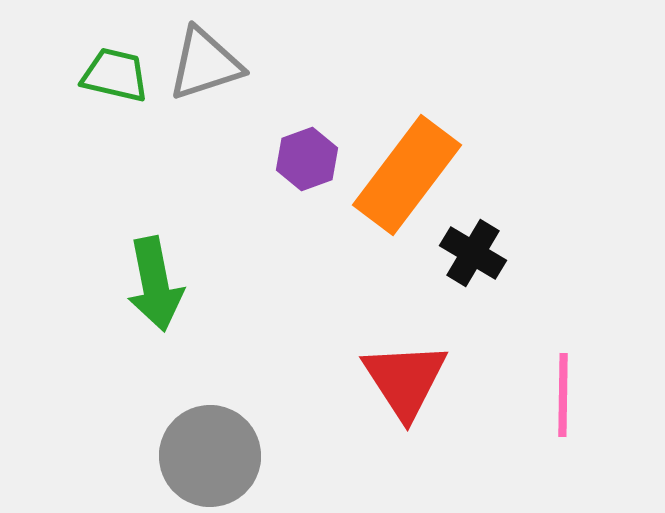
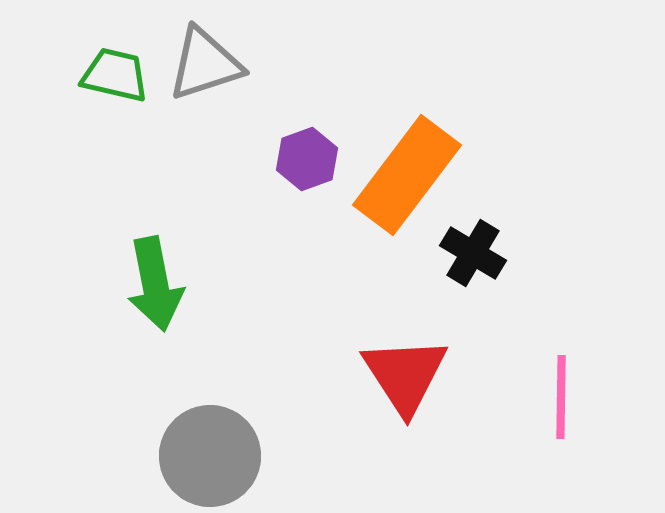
red triangle: moved 5 px up
pink line: moved 2 px left, 2 px down
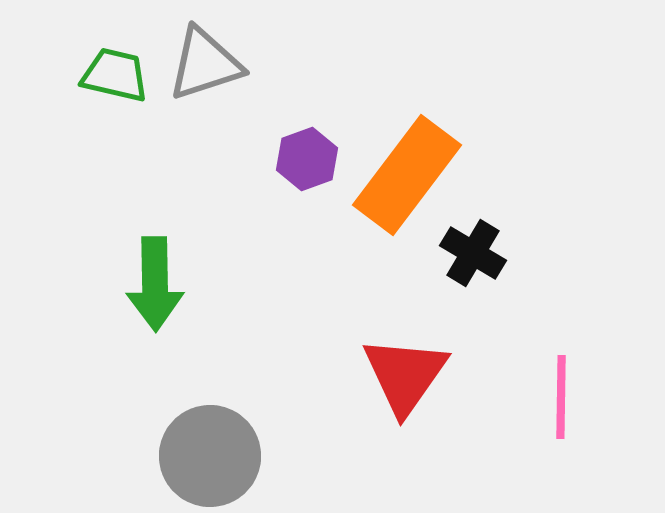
green arrow: rotated 10 degrees clockwise
red triangle: rotated 8 degrees clockwise
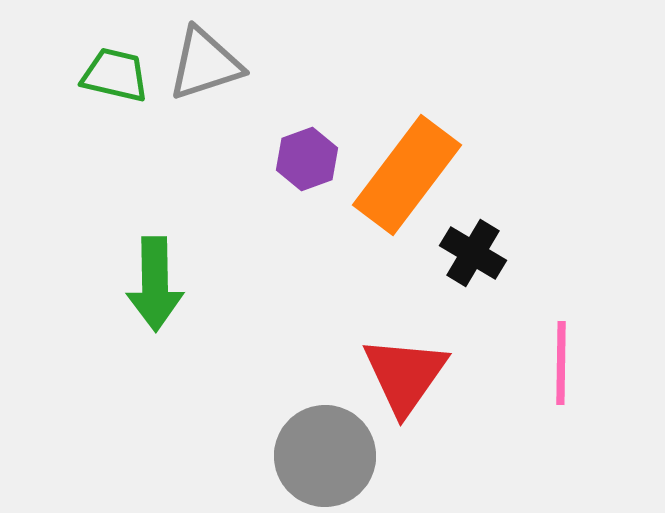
pink line: moved 34 px up
gray circle: moved 115 px right
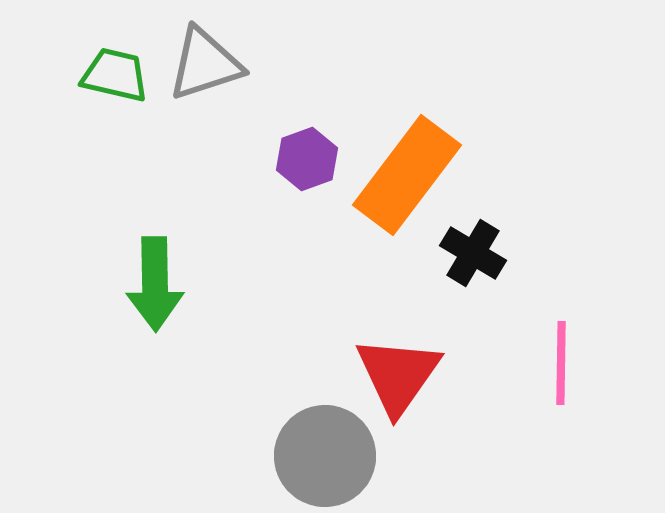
red triangle: moved 7 px left
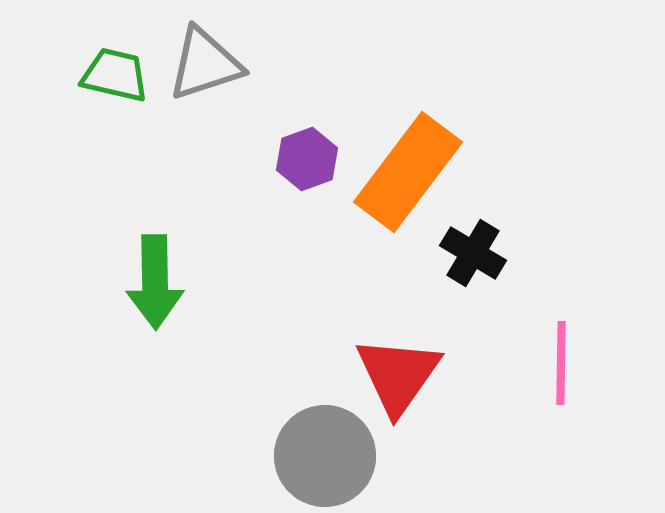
orange rectangle: moved 1 px right, 3 px up
green arrow: moved 2 px up
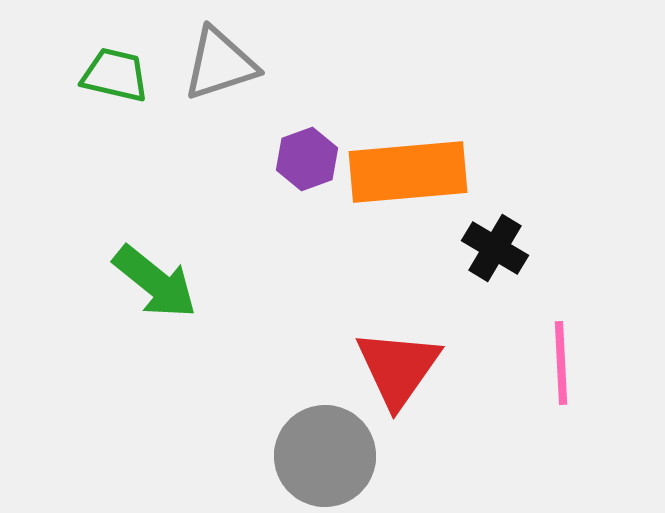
gray triangle: moved 15 px right
orange rectangle: rotated 48 degrees clockwise
black cross: moved 22 px right, 5 px up
green arrow: rotated 50 degrees counterclockwise
pink line: rotated 4 degrees counterclockwise
red triangle: moved 7 px up
